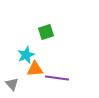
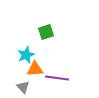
gray triangle: moved 11 px right, 3 px down
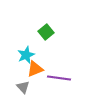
green square: rotated 21 degrees counterclockwise
orange triangle: rotated 18 degrees counterclockwise
purple line: moved 2 px right
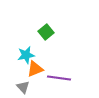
cyan star: rotated 12 degrees clockwise
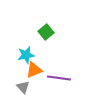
orange triangle: moved 1 px left, 1 px down
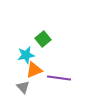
green square: moved 3 px left, 7 px down
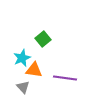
cyan star: moved 4 px left, 3 px down; rotated 12 degrees counterclockwise
orange triangle: rotated 30 degrees clockwise
purple line: moved 6 px right
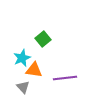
purple line: rotated 15 degrees counterclockwise
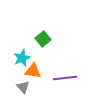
orange triangle: moved 1 px left, 1 px down
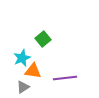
gray triangle: rotated 40 degrees clockwise
